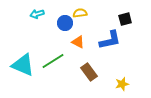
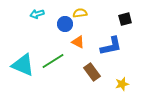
blue circle: moved 1 px down
blue L-shape: moved 1 px right, 6 px down
brown rectangle: moved 3 px right
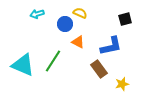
yellow semicircle: rotated 32 degrees clockwise
green line: rotated 25 degrees counterclockwise
brown rectangle: moved 7 px right, 3 px up
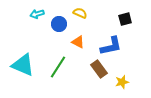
blue circle: moved 6 px left
green line: moved 5 px right, 6 px down
yellow star: moved 2 px up
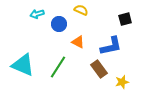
yellow semicircle: moved 1 px right, 3 px up
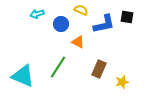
black square: moved 2 px right, 2 px up; rotated 24 degrees clockwise
blue circle: moved 2 px right
blue L-shape: moved 7 px left, 22 px up
cyan triangle: moved 11 px down
brown rectangle: rotated 60 degrees clockwise
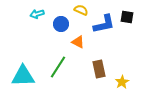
brown rectangle: rotated 36 degrees counterclockwise
cyan triangle: rotated 25 degrees counterclockwise
yellow star: rotated 16 degrees counterclockwise
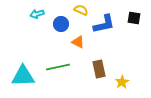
black square: moved 7 px right, 1 px down
green line: rotated 45 degrees clockwise
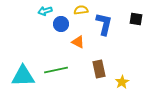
yellow semicircle: rotated 32 degrees counterclockwise
cyan arrow: moved 8 px right, 3 px up
black square: moved 2 px right, 1 px down
blue L-shape: rotated 65 degrees counterclockwise
green line: moved 2 px left, 3 px down
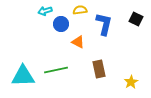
yellow semicircle: moved 1 px left
black square: rotated 16 degrees clockwise
yellow star: moved 9 px right
